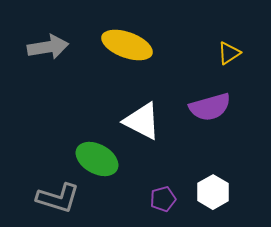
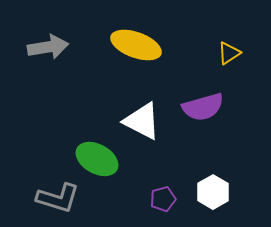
yellow ellipse: moved 9 px right
purple semicircle: moved 7 px left
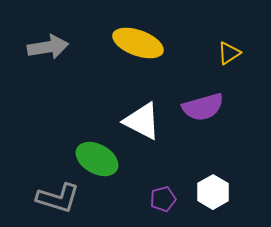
yellow ellipse: moved 2 px right, 2 px up
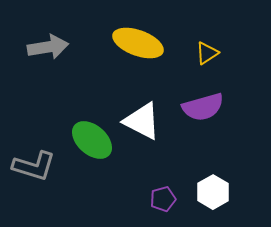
yellow triangle: moved 22 px left
green ellipse: moved 5 px left, 19 px up; rotated 12 degrees clockwise
gray L-shape: moved 24 px left, 32 px up
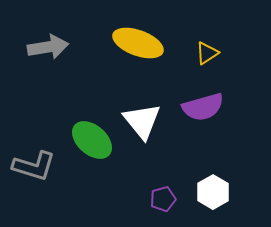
white triangle: rotated 24 degrees clockwise
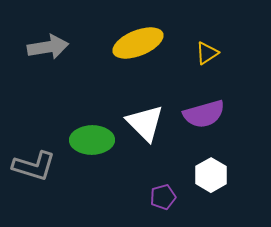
yellow ellipse: rotated 42 degrees counterclockwise
purple semicircle: moved 1 px right, 7 px down
white triangle: moved 3 px right, 2 px down; rotated 6 degrees counterclockwise
green ellipse: rotated 42 degrees counterclockwise
white hexagon: moved 2 px left, 17 px up
purple pentagon: moved 2 px up
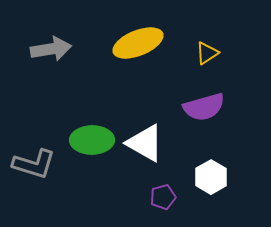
gray arrow: moved 3 px right, 2 px down
purple semicircle: moved 7 px up
white triangle: moved 20 px down; rotated 15 degrees counterclockwise
gray L-shape: moved 2 px up
white hexagon: moved 2 px down
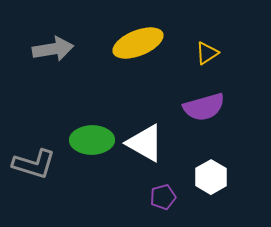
gray arrow: moved 2 px right
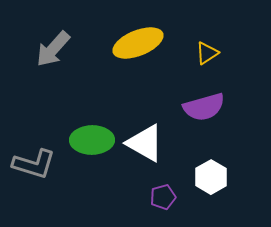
gray arrow: rotated 141 degrees clockwise
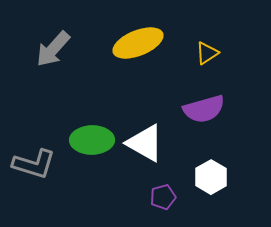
purple semicircle: moved 2 px down
